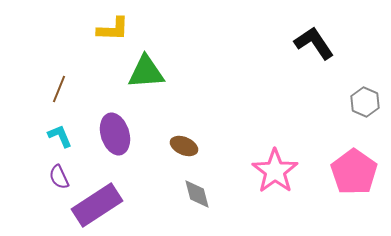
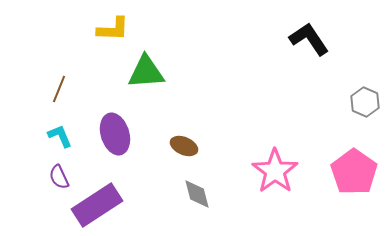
black L-shape: moved 5 px left, 4 px up
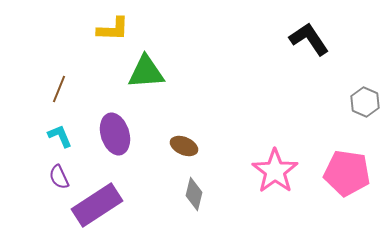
pink pentagon: moved 7 px left, 1 px down; rotated 27 degrees counterclockwise
gray diamond: moved 3 px left; rotated 28 degrees clockwise
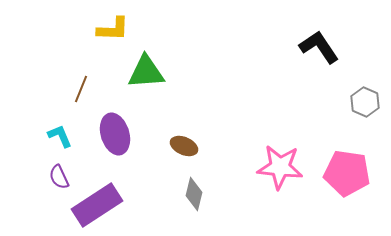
black L-shape: moved 10 px right, 8 px down
brown line: moved 22 px right
pink star: moved 5 px right, 4 px up; rotated 30 degrees counterclockwise
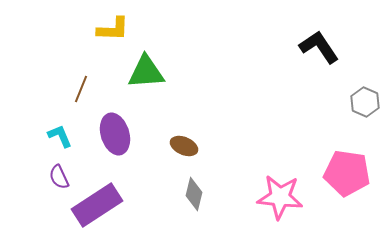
pink star: moved 30 px down
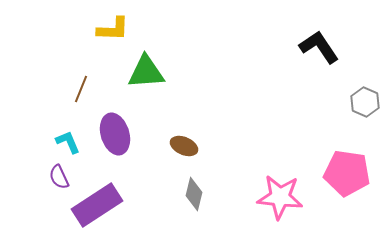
cyan L-shape: moved 8 px right, 6 px down
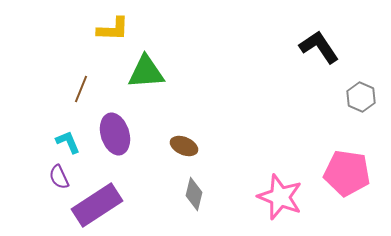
gray hexagon: moved 4 px left, 5 px up
pink star: rotated 15 degrees clockwise
